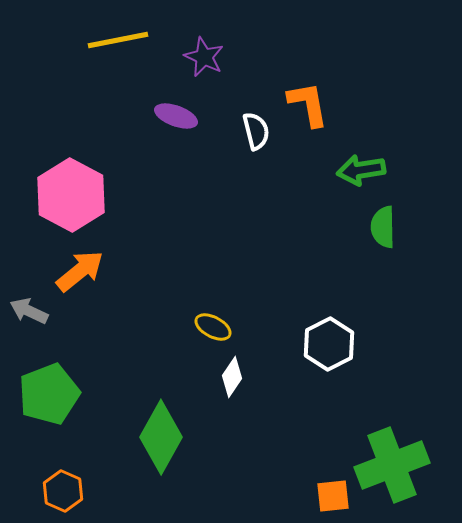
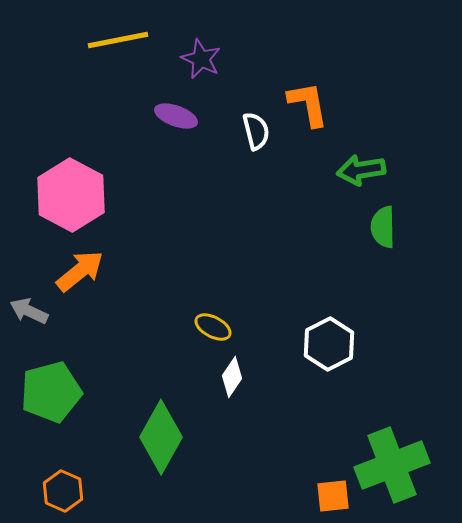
purple star: moved 3 px left, 2 px down
green pentagon: moved 2 px right, 2 px up; rotated 6 degrees clockwise
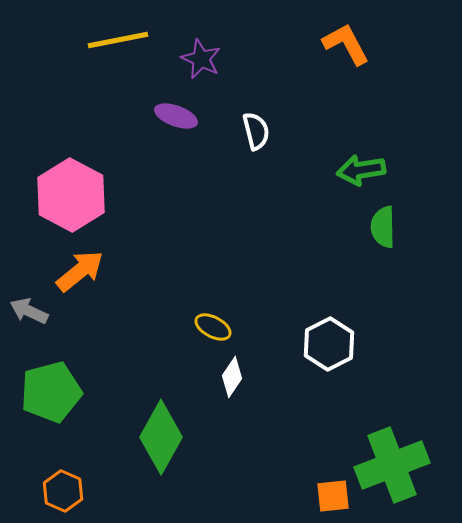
orange L-shape: moved 38 px right, 60 px up; rotated 18 degrees counterclockwise
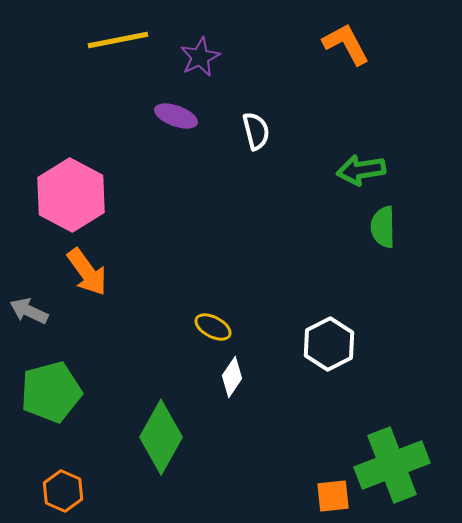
purple star: moved 1 px left, 2 px up; rotated 21 degrees clockwise
orange arrow: moved 7 px right, 1 px down; rotated 93 degrees clockwise
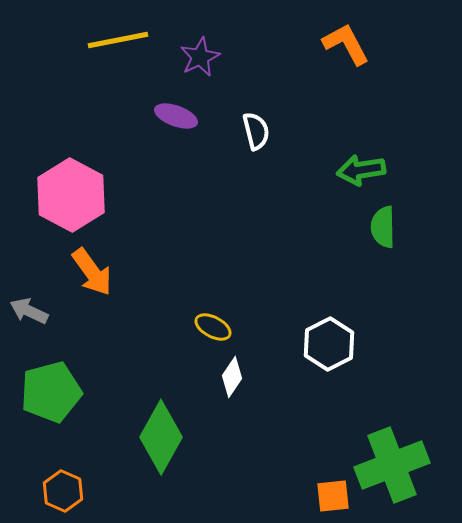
orange arrow: moved 5 px right
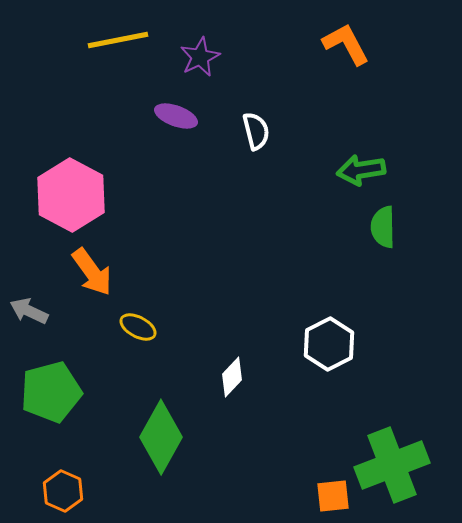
yellow ellipse: moved 75 px left
white diamond: rotated 9 degrees clockwise
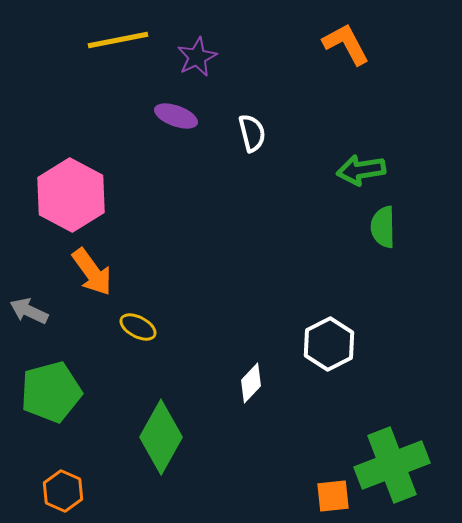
purple star: moved 3 px left
white semicircle: moved 4 px left, 2 px down
white diamond: moved 19 px right, 6 px down
